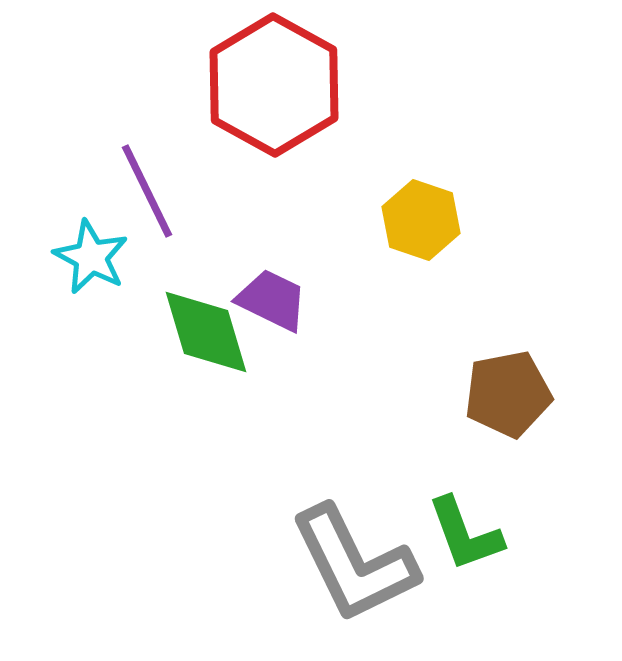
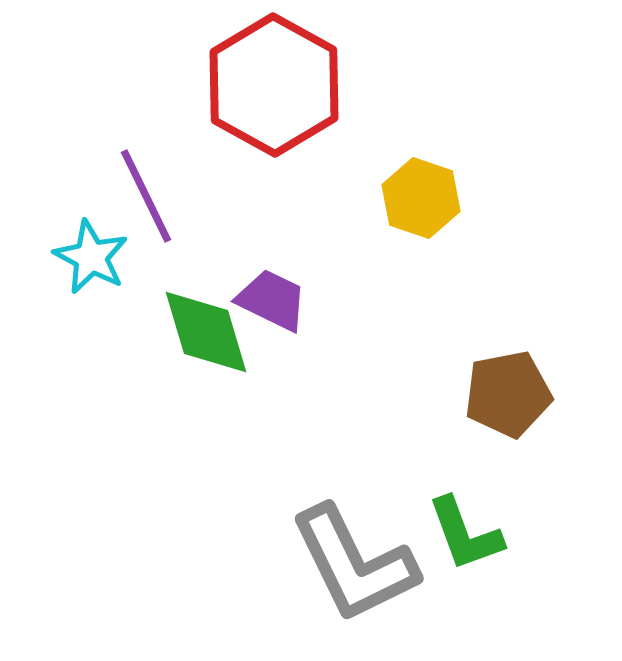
purple line: moved 1 px left, 5 px down
yellow hexagon: moved 22 px up
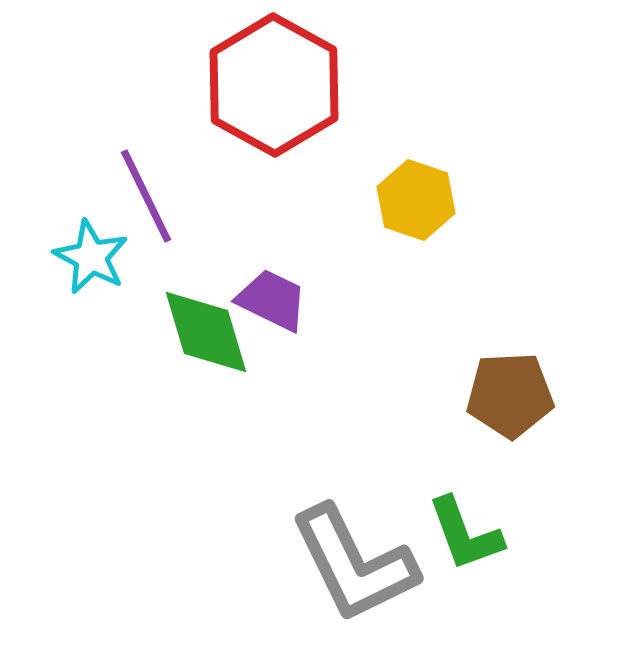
yellow hexagon: moved 5 px left, 2 px down
brown pentagon: moved 2 px right, 1 px down; rotated 8 degrees clockwise
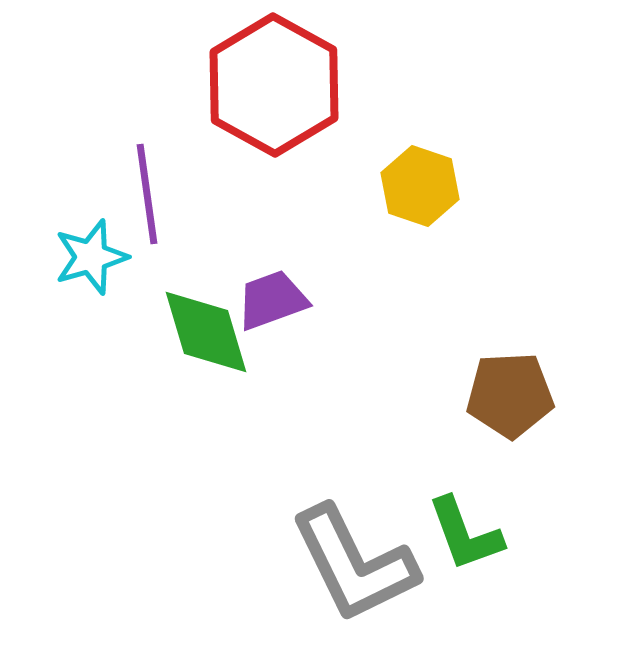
purple line: moved 1 px right, 2 px up; rotated 18 degrees clockwise
yellow hexagon: moved 4 px right, 14 px up
cyan star: rotated 28 degrees clockwise
purple trapezoid: rotated 46 degrees counterclockwise
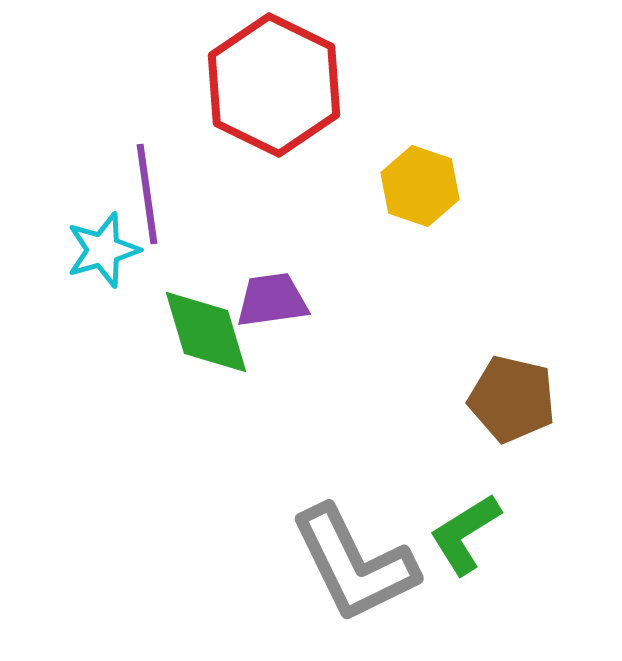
red hexagon: rotated 3 degrees counterclockwise
cyan star: moved 12 px right, 7 px up
purple trapezoid: rotated 12 degrees clockwise
brown pentagon: moved 2 px right, 4 px down; rotated 16 degrees clockwise
green L-shape: rotated 78 degrees clockwise
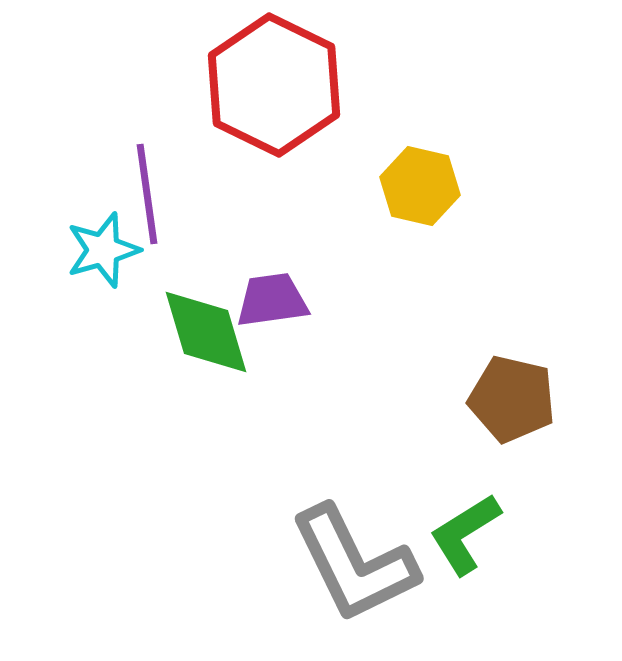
yellow hexagon: rotated 6 degrees counterclockwise
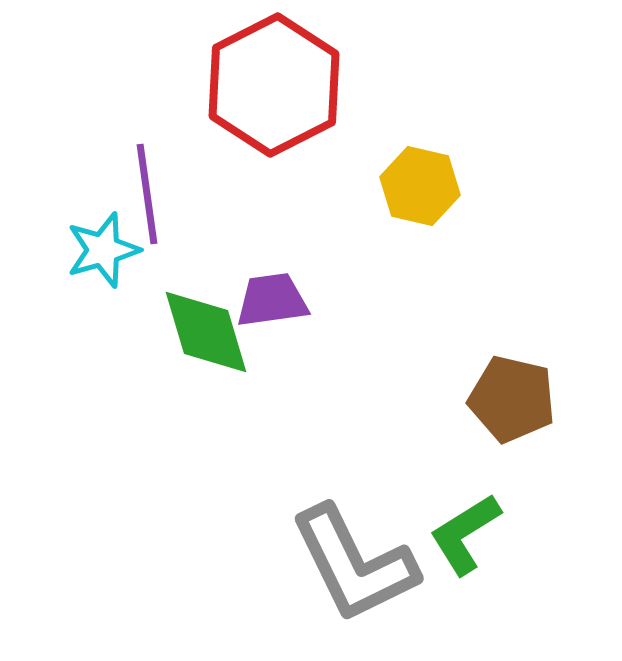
red hexagon: rotated 7 degrees clockwise
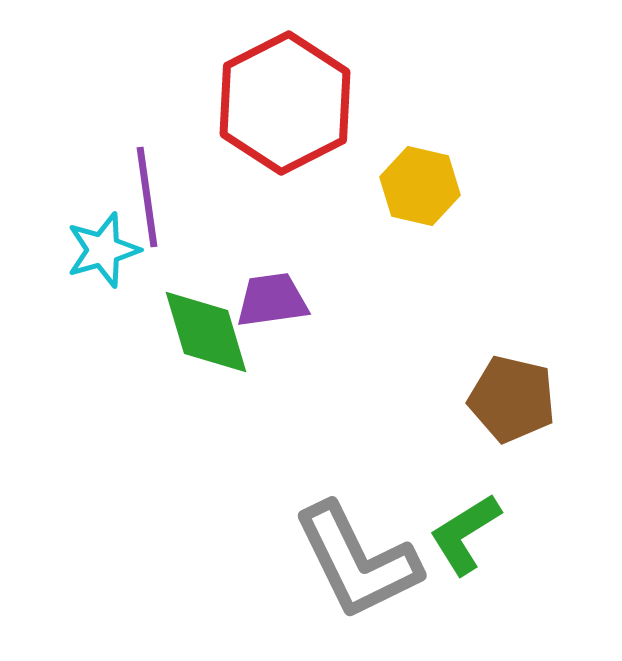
red hexagon: moved 11 px right, 18 px down
purple line: moved 3 px down
gray L-shape: moved 3 px right, 3 px up
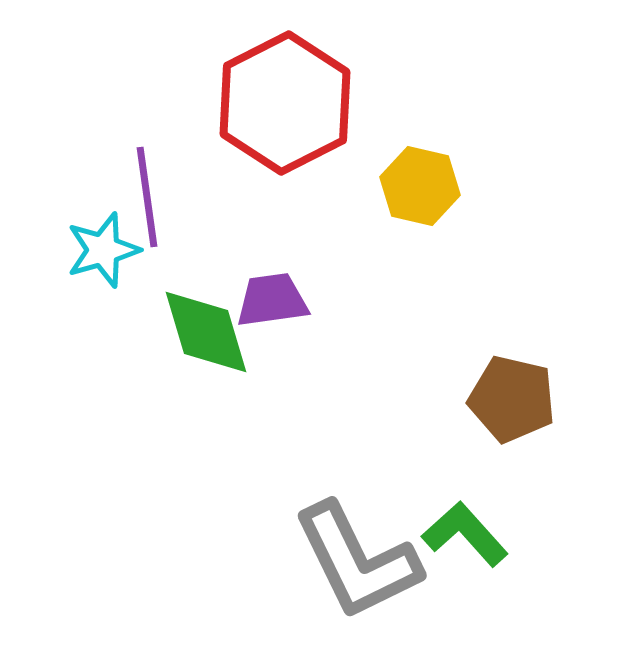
green L-shape: rotated 80 degrees clockwise
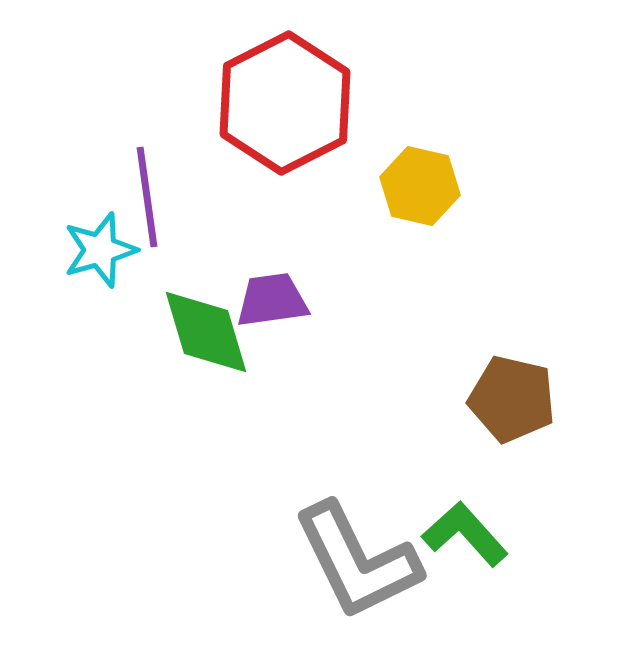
cyan star: moved 3 px left
